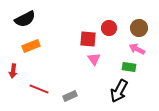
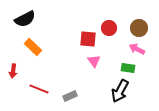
orange rectangle: moved 2 px right, 1 px down; rotated 66 degrees clockwise
pink triangle: moved 2 px down
green rectangle: moved 1 px left, 1 px down
black arrow: moved 1 px right
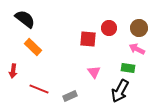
black semicircle: rotated 115 degrees counterclockwise
pink triangle: moved 11 px down
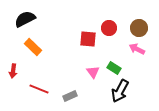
black semicircle: rotated 65 degrees counterclockwise
green rectangle: moved 14 px left; rotated 24 degrees clockwise
pink triangle: moved 1 px left
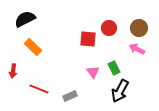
green rectangle: rotated 32 degrees clockwise
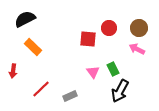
green rectangle: moved 1 px left, 1 px down
red line: moved 2 px right; rotated 66 degrees counterclockwise
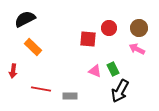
pink triangle: moved 2 px right, 1 px up; rotated 32 degrees counterclockwise
red line: rotated 54 degrees clockwise
gray rectangle: rotated 24 degrees clockwise
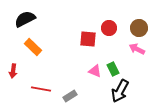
gray rectangle: rotated 32 degrees counterclockwise
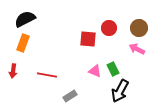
orange rectangle: moved 10 px left, 4 px up; rotated 66 degrees clockwise
red line: moved 6 px right, 14 px up
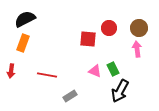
pink arrow: rotated 56 degrees clockwise
red arrow: moved 2 px left
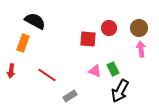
black semicircle: moved 10 px right, 2 px down; rotated 55 degrees clockwise
pink arrow: moved 4 px right
red line: rotated 24 degrees clockwise
